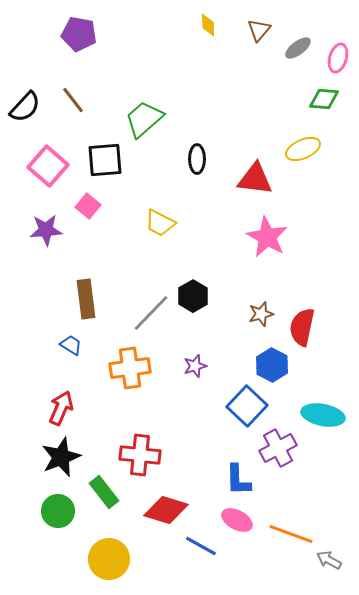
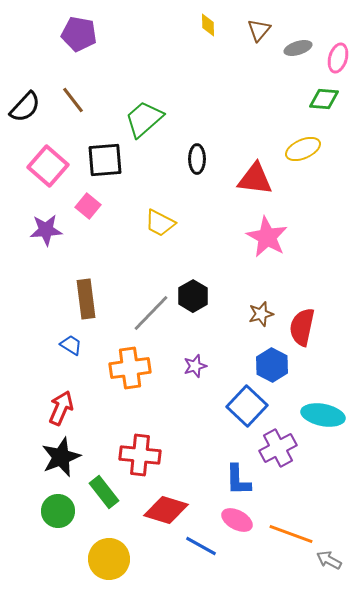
gray ellipse at (298, 48): rotated 20 degrees clockwise
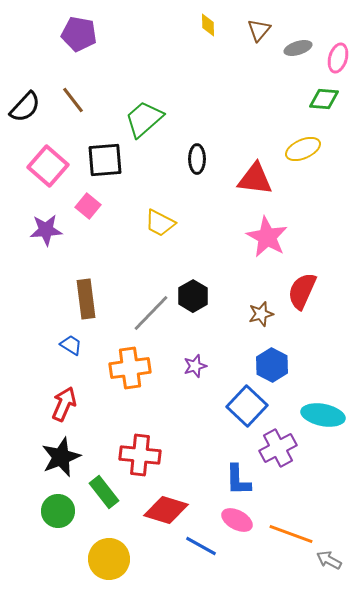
red semicircle at (302, 327): moved 36 px up; rotated 12 degrees clockwise
red arrow at (61, 408): moved 3 px right, 4 px up
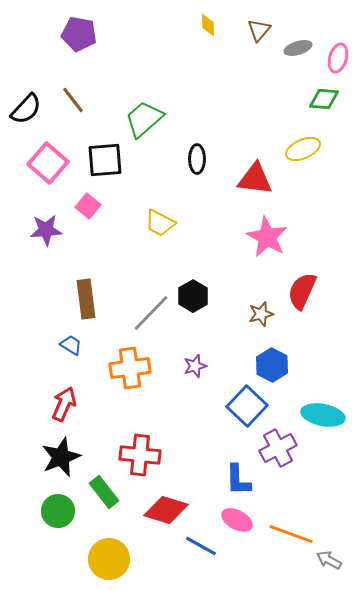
black semicircle at (25, 107): moved 1 px right, 2 px down
pink square at (48, 166): moved 3 px up
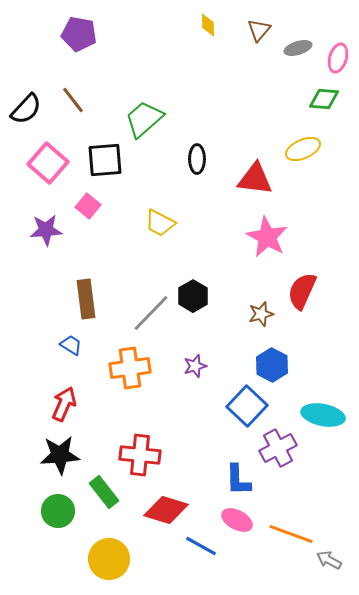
black star at (61, 457): moved 1 px left, 2 px up; rotated 18 degrees clockwise
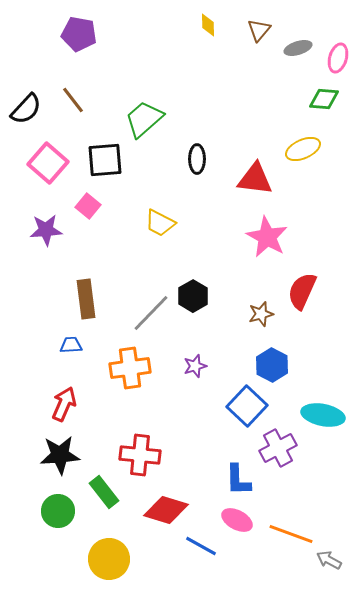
blue trapezoid at (71, 345): rotated 35 degrees counterclockwise
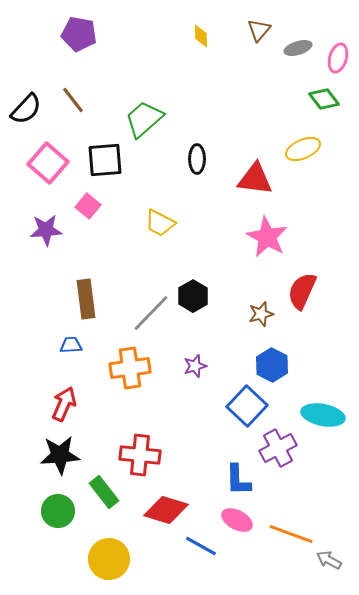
yellow diamond at (208, 25): moved 7 px left, 11 px down
green diamond at (324, 99): rotated 48 degrees clockwise
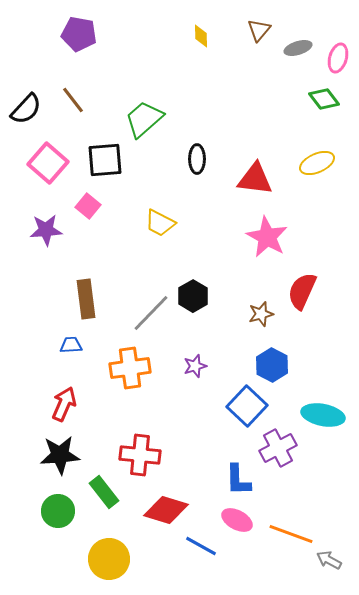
yellow ellipse at (303, 149): moved 14 px right, 14 px down
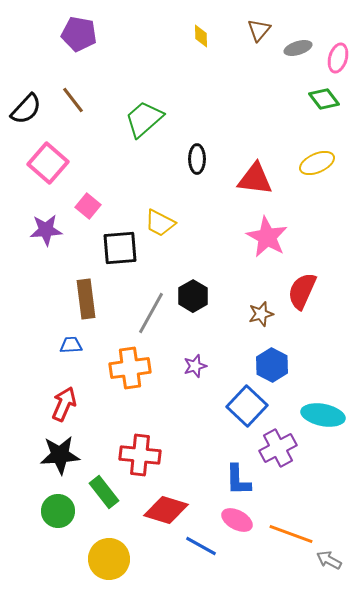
black square at (105, 160): moved 15 px right, 88 px down
gray line at (151, 313): rotated 15 degrees counterclockwise
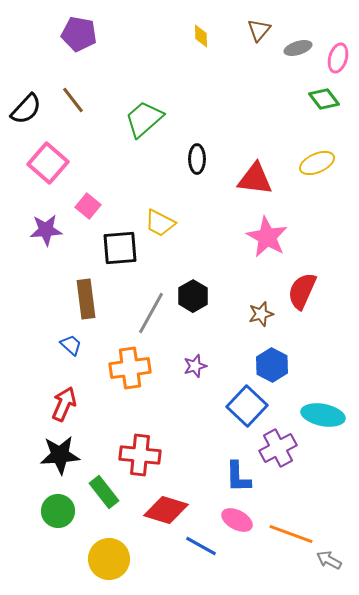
blue trapezoid at (71, 345): rotated 45 degrees clockwise
blue L-shape at (238, 480): moved 3 px up
